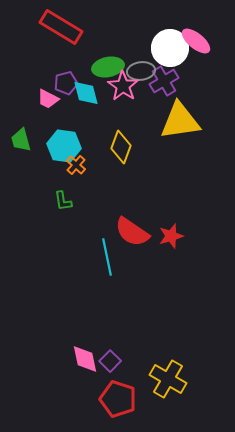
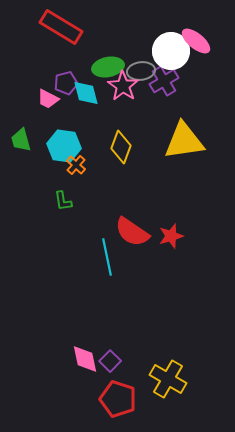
white circle: moved 1 px right, 3 px down
yellow triangle: moved 4 px right, 20 px down
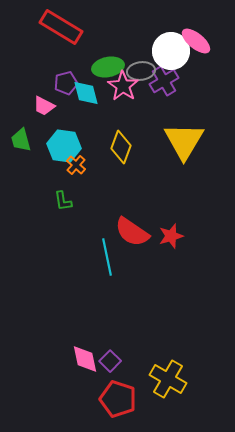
pink trapezoid: moved 4 px left, 7 px down
yellow triangle: rotated 51 degrees counterclockwise
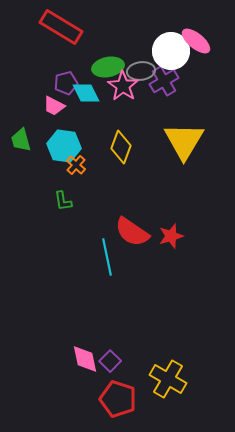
cyan diamond: rotated 12 degrees counterclockwise
pink trapezoid: moved 10 px right
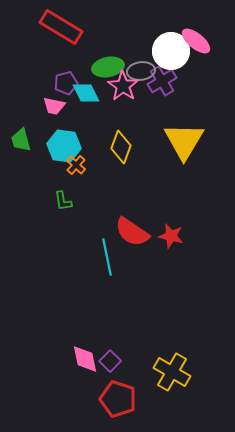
purple cross: moved 2 px left
pink trapezoid: rotated 15 degrees counterclockwise
red star: rotated 30 degrees clockwise
yellow cross: moved 4 px right, 7 px up
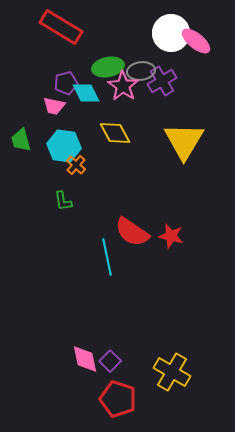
white circle: moved 18 px up
yellow diamond: moved 6 px left, 14 px up; rotated 48 degrees counterclockwise
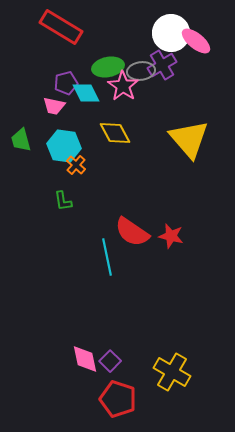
purple cross: moved 16 px up
yellow triangle: moved 5 px right, 2 px up; rotated 12 degrees counterclockwise
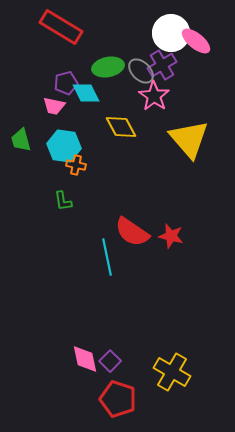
gray ellipse: rotated 52 degrees clockwise
pink star: moved 31 px right, 10 px down
yellow diamond: moved 6 px right, 6 px up
orange cross: rotated 30 degrees counterclockwise
